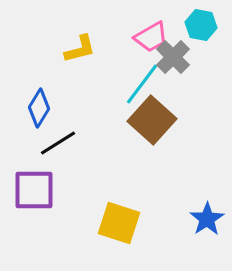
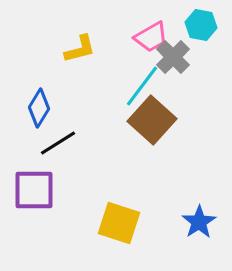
cyan line: moved 2 px down
blue star: moved 8 px left, 3 px down
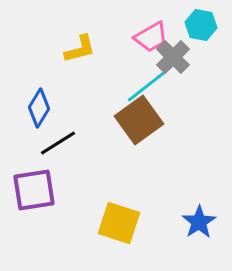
cyan line: moved 5 px right; rotated 15 degrees clockwise
brown square: moved 13 px left; rotated 12 degrees clockwise
purple square: rotated 9 degrees counterclockwise
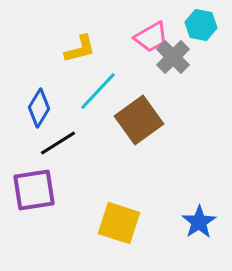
cyan line: moved 49 px left, 5 px down; rotated 9 degrees counterclockwise
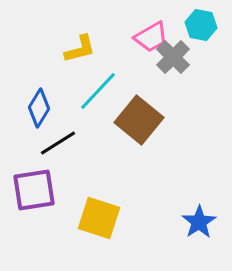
brown square: rotated 15 degrees counterclockwise
yellow square: moved 20 px left, 5 px up
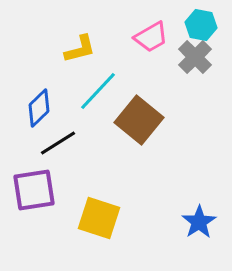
gray cross: moved 22 px right
blue diamond: rotated 15 degrees clockwise
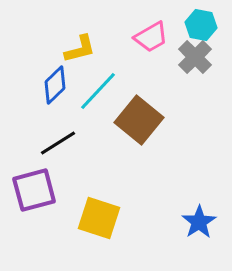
blue diamond: moved 16 px right, 23 px up
purple square: rotated 6 degrees counterclockwise
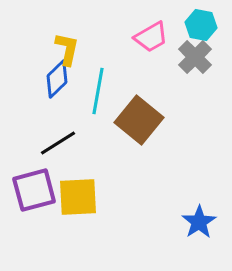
yellow L-shape: moved 13 px left; rotated 64 degrees counterclockwise
blue diamond: moved 2 px right, 6 px up
cyan line: rotated 33 degrees counterclockwise
yellow square: moved 21 px left, 21 px up; rotated 21 degrees counterclockwise
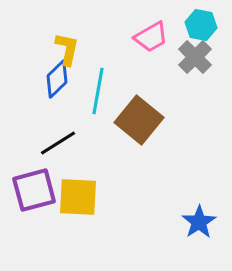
yellow square: rotated 6 degrees clockwise
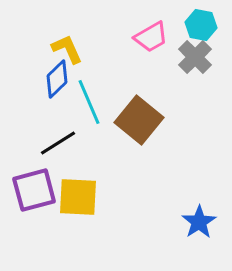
yellow L-shape: rotated 36 degrees counterclockwise
cyan line: moved 9 px left, 11 px down; rotated 33 degrees counterclockwise
